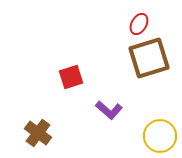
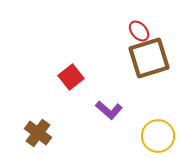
red ellipse: moved 7 px down; rotated 70 degrees counterclockwise
red square: rotated 20 degrees counterclockwise
yellow circle: moved 2 px left
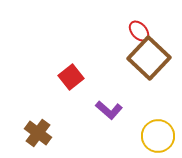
brown square: rotated 30 degrees counterclockwise
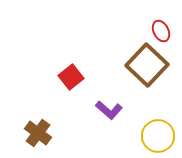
red ellipse: moved 22 px right; rotated 15 degrees clockwise
brown square: moved 2 px left, 7 px down
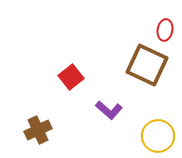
red ellipse: moved 4 px right, 1 px up; rotated 35 degrees clockwise
brown square: rotated 18 degrees counterclockwise
brown cross: moved 3 px up; rotated 28 degrees clockwise
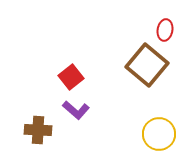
brown square: rotated 15 degrees clockwise
purple L-shape: moved 33 px left
brown cross: rotated 28 degrees clockwise
yellow circle: moved 1 px right, 2 px up
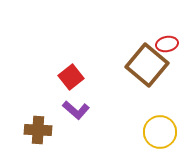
red ellipse: moved 2 px right, 14 px down; rotated 70 degrees clockwise
yellow circle: moved 1 px right, 2 px up
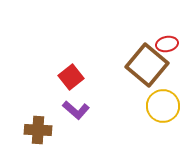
yellow circle: moved 3 px right, 26 px up
